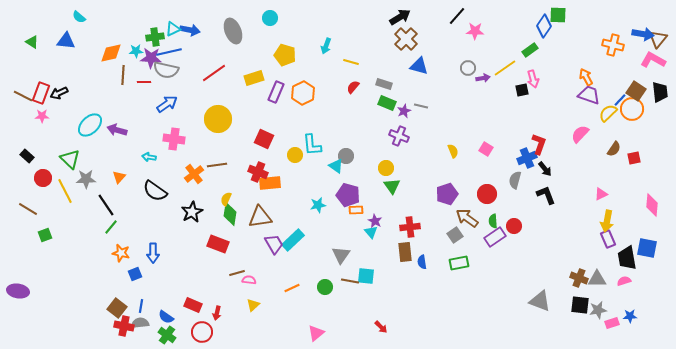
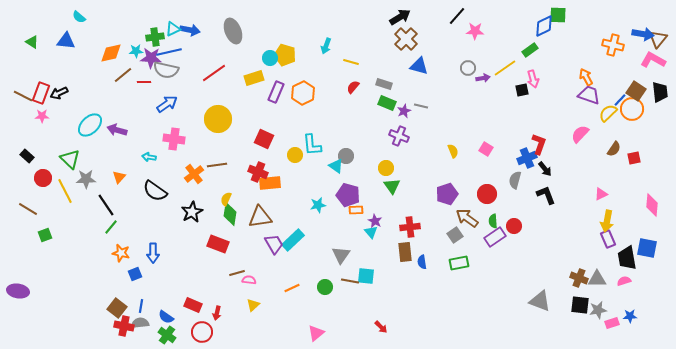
cyan circle at (270, 18): moved 40 px down
blue diamond at (544, 26): rotated 30 degrees clockwise
brown line at (123, 75): rotated 48 degrees clockwise
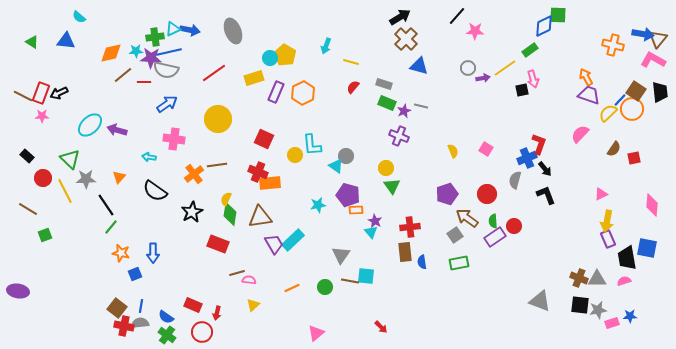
yellow pentagon at (285, 55): rotated 15 degrees clockwise
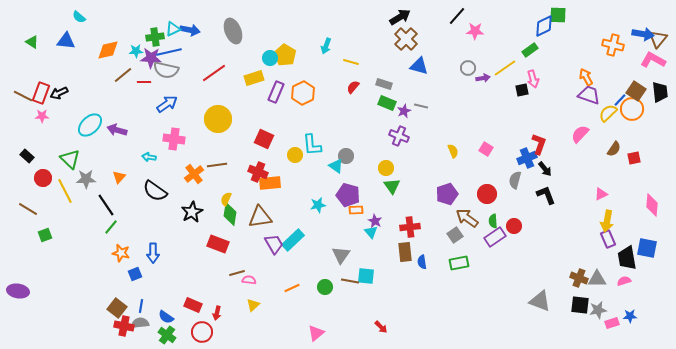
orange diamond at (111, 53): moved 3 px left, 3 px up
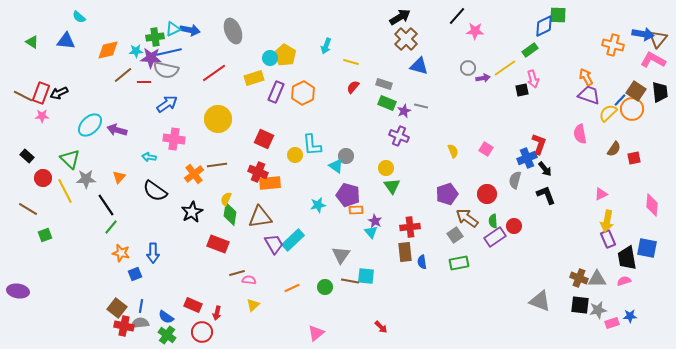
pink semicircle at (580, 134): rotated 54 degrees counterclockwise
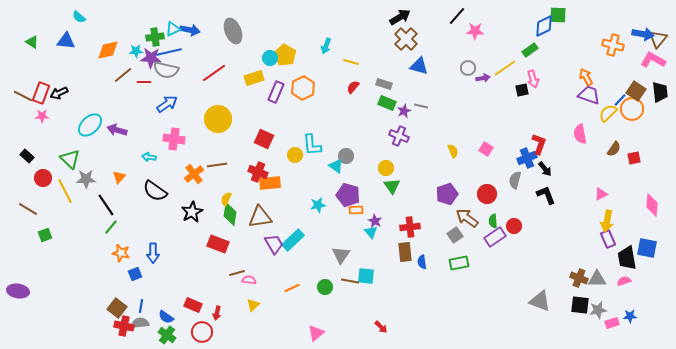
orange hexagon at (303, 93): moved 5 px up
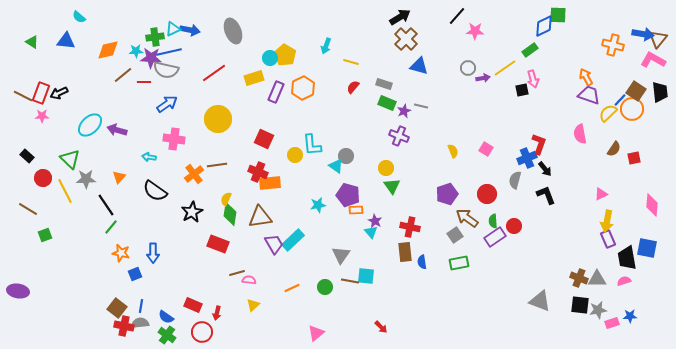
red cross at (410, 227): rotated 18 degrees clockwise
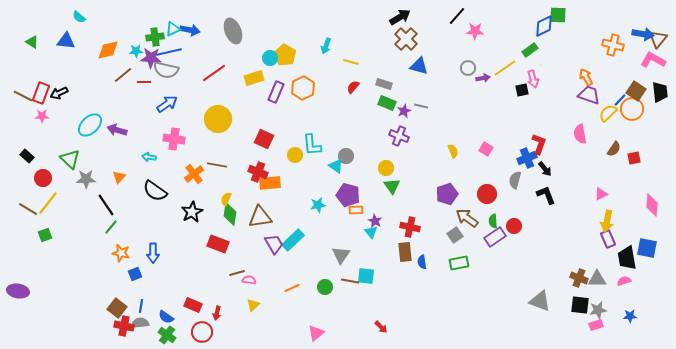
brown line at (217, 165): rotated 18 degrees clockwise
yellow line at (65, 191): moved 17 px left, 12 px down; rotated 65 degrees clockwise
pink rectangle at (612, 323): moved 16 px left, 2 px down
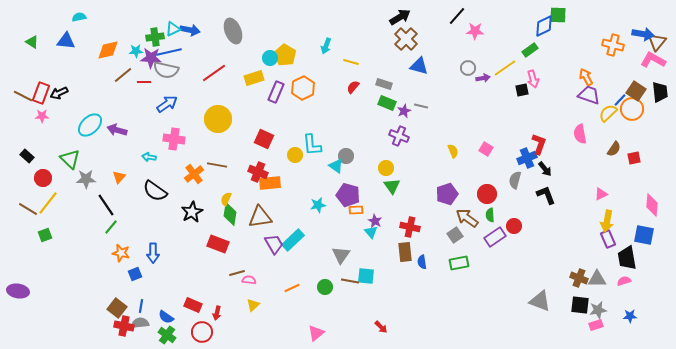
cyan semicircle at (79, 17): rotated 128 degrees clockwise
brown triangle at (658, 39): moved 1 px left, 3 px down
green semicircle at (493, 221): moved 3 px left, 6 px up
blue square at (647, 248): moved 3 px left, 13 px up
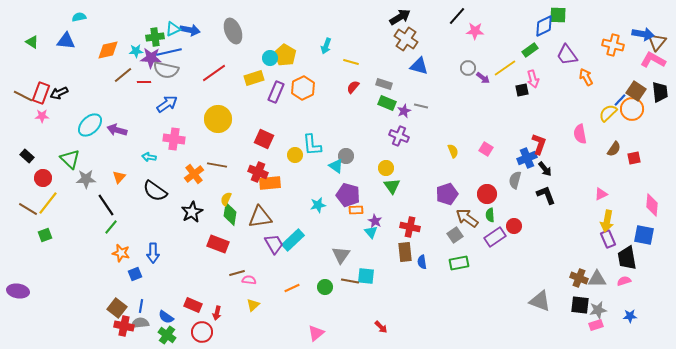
brown cross at (406, 39): rotated 10 degrees counterclockwise
purple arrow at (483, 78): rotated 48 degrees clockwise
purple trapezoid at (589, 95): moved 22 px left, 40 px up; rotated 145 degrees counterclockwise
